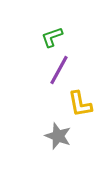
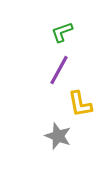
green L-shape: moved 10 px right, 5 px up
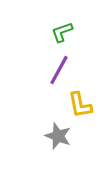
yellow L-shape: moved 1 px down
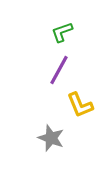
yellow L-shape: rotated 12 degrees counterclockwise
gray star: moved 7 px left, 2 px down
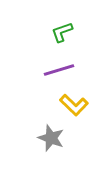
purple line: rotated 44 degrees clockwise
yellow L-shape: moved 6 px left; rotated 24 degrees counterclockwise
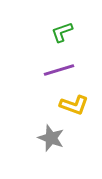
yellow L-shape: rotated 24 degrees counterclockwise
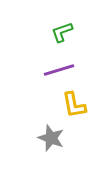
yellow L-shape: rotated 60 degrees clockwise
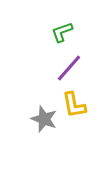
purple line: moved 10 px right, 2 px up; rotated 32 degrees counterclockwise
gray star: moved 7 px left, 19 px up
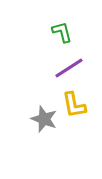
green L-shape: rotated 95 degrees clockwise
purple line: rotated 16 degrees clockwise
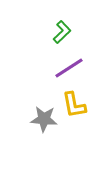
green L-shape: rotated 60 degrees clockwise
gray star: rotated 16 degrees counterclockwise
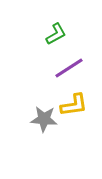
green L-shape: moved 6 px left, 2 px down; rotated 15 degrees clockwise
yellow L-shape: rotated 88 degrees counterclockwise
